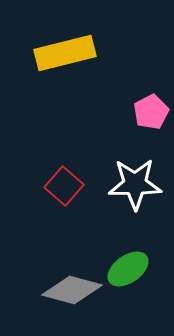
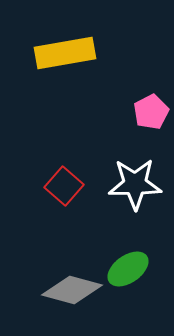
yellow rectangle: rotated 4 degrees clockwise
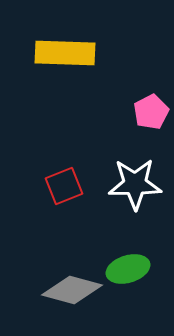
yellow rectangle: rotated 12 degrees clockwise
red square: rotated 27 degrees clockwise
green ellipse: rotated 18 degrees clockwise
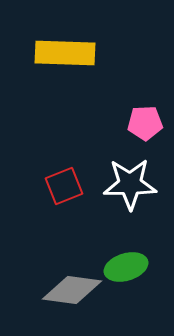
pink pentagon: moved 6 px left, 11 px down; rotated 24 degrees clockwise
white star: moved 5 px left
green ellipse: moved 2 px left, 2 px up
gray diamond: rotated 8 degrees counterclockwise
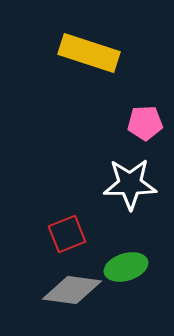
yellow rectangle: moved 24 px right; rotated 16 degrees clockwise
red square: moved 3 px right, 48 px down
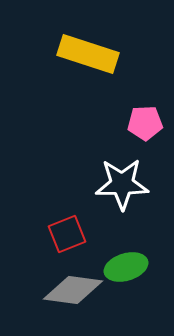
yellow rectangle: moved 1 px left, 1 px down
white star: moved 8 px left
gray diamond: moved 1 px right
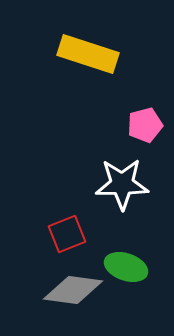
pink pentagon: moved 2 px down; rotated 12 degrees counterclockwise
green ellipse: rotated 36 degrees clockwise
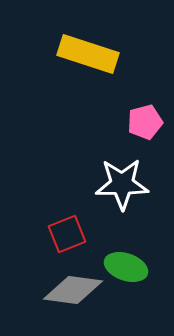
pink pentagon: moved 3 px up
